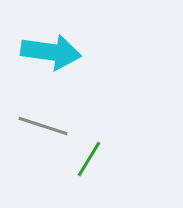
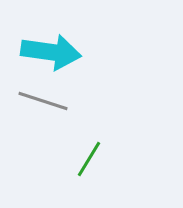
gray line: moved 25 px up
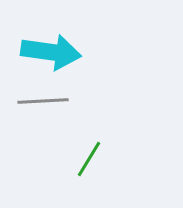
gray line: rotated 21 degrees counterclockwise
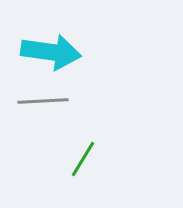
green line: moved 6 px left
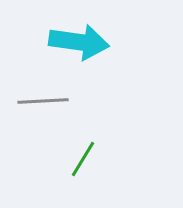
cyan arrow: moved 28 px right, 10 px up
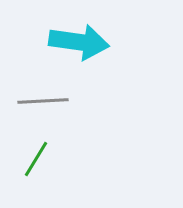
green line: moved 47 px left
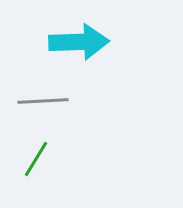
cyan arrow: rotated 10 degrees counterclockwise
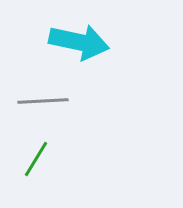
cyan arrow: rotated 14 degrees clockwise
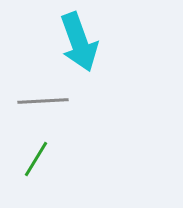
cyan arrow: rotated 58 degrees clockwise
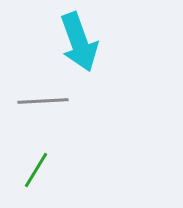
green line: moved 11 px down
